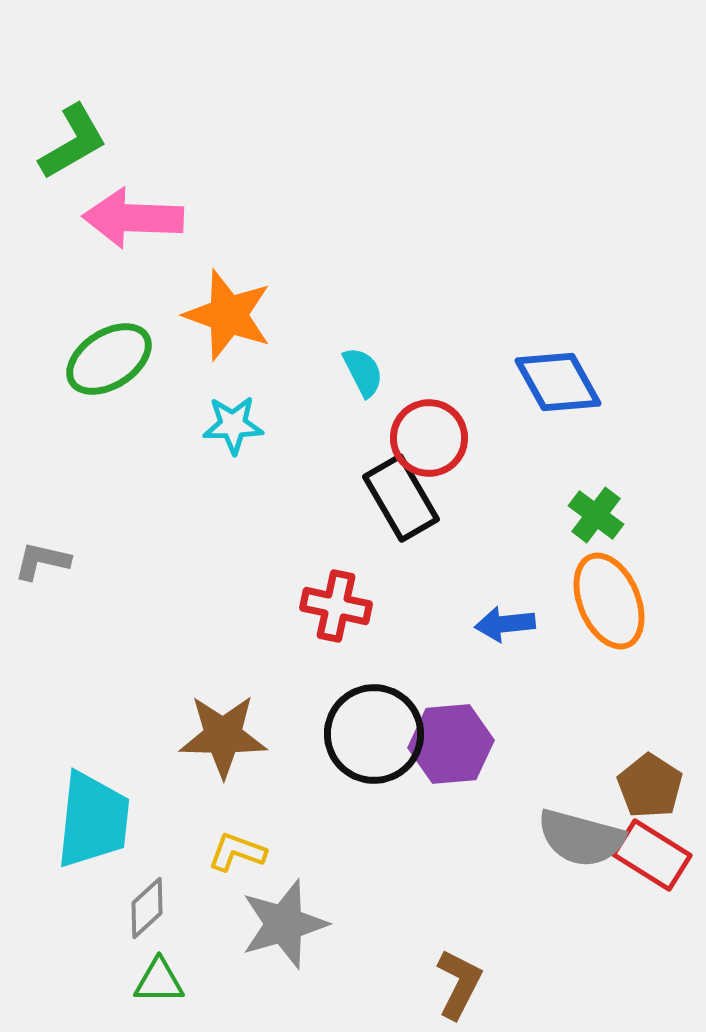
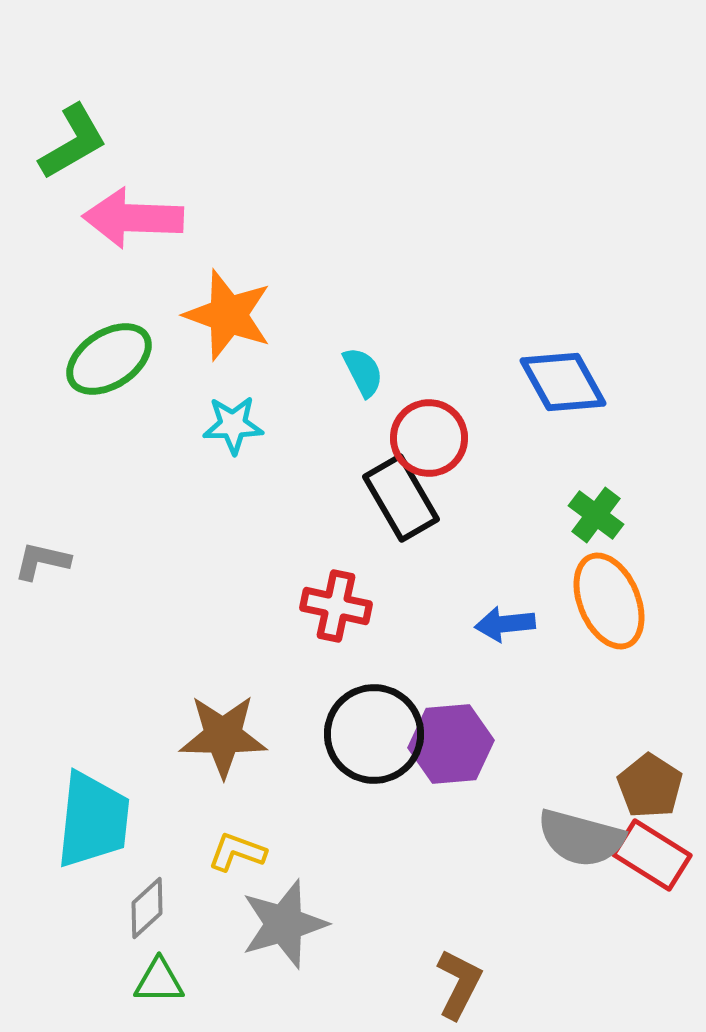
blue diamond: moved 5 px right
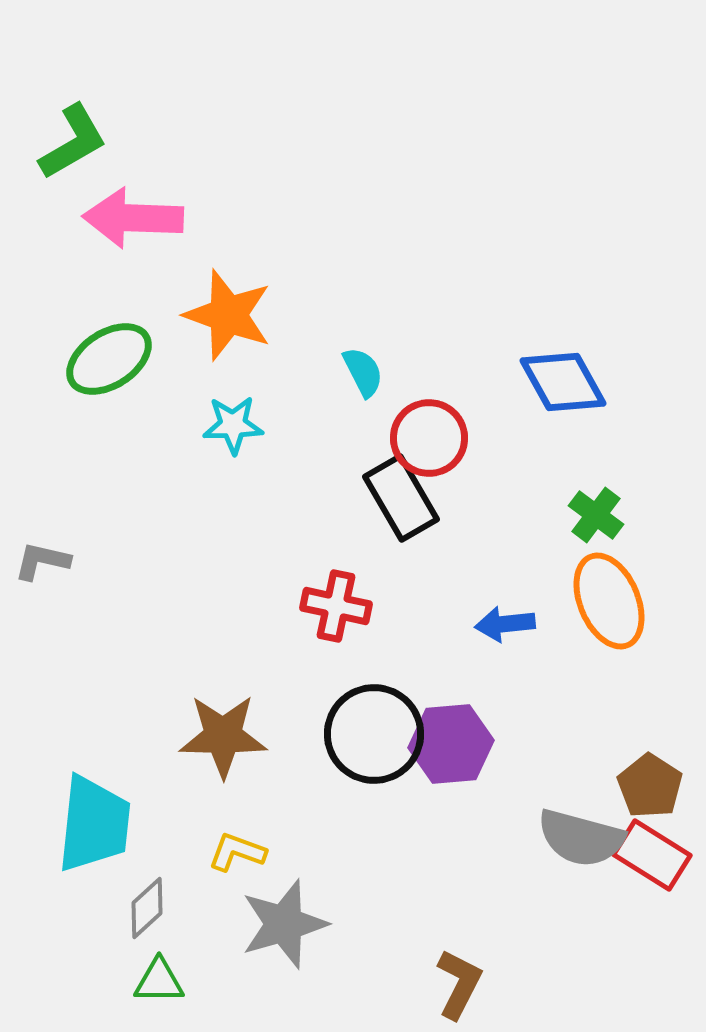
cyan trapezoid: moved 1 px right, 4 px down
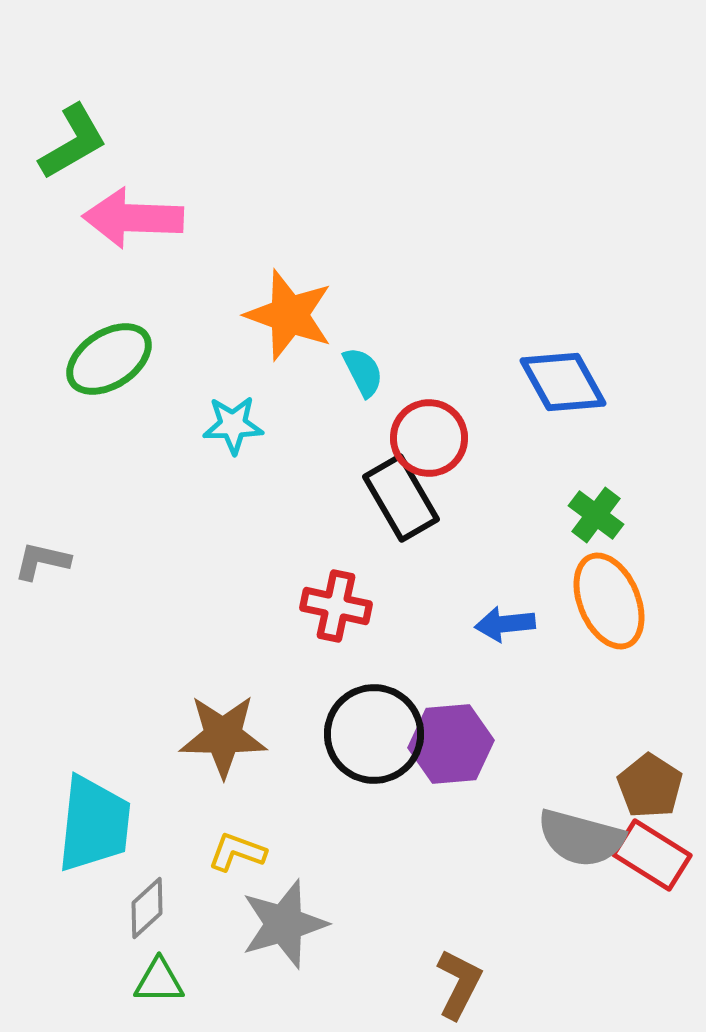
orange star: moved 61 px right
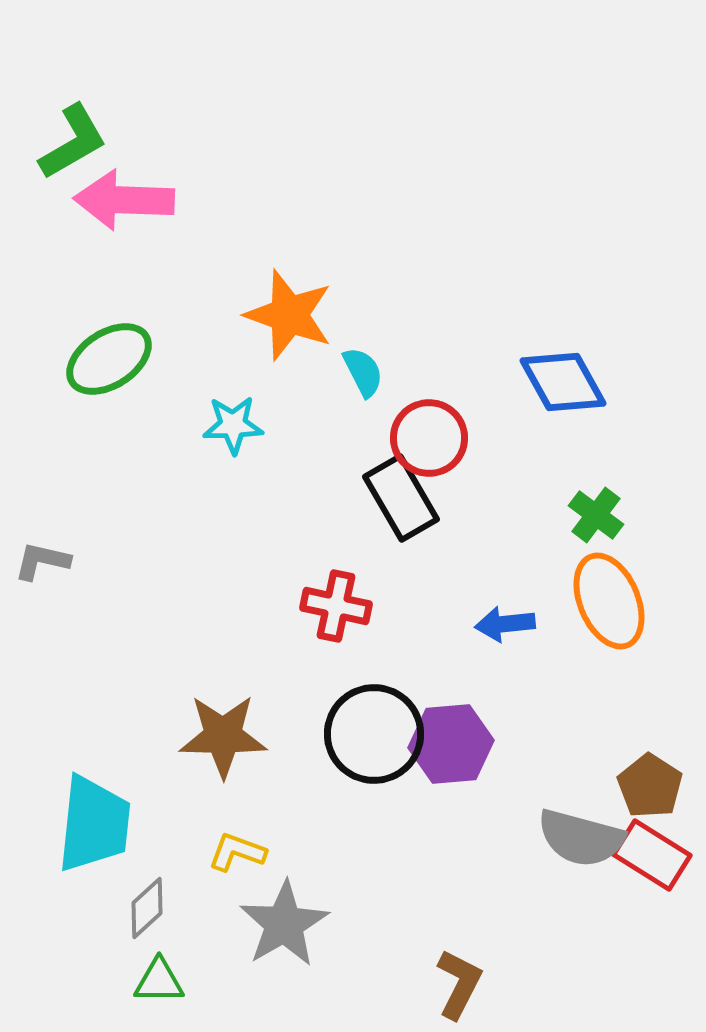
pink arrow: moved 9 px left, 18 px up
gray star: rotated 14 degrees counterclockwise
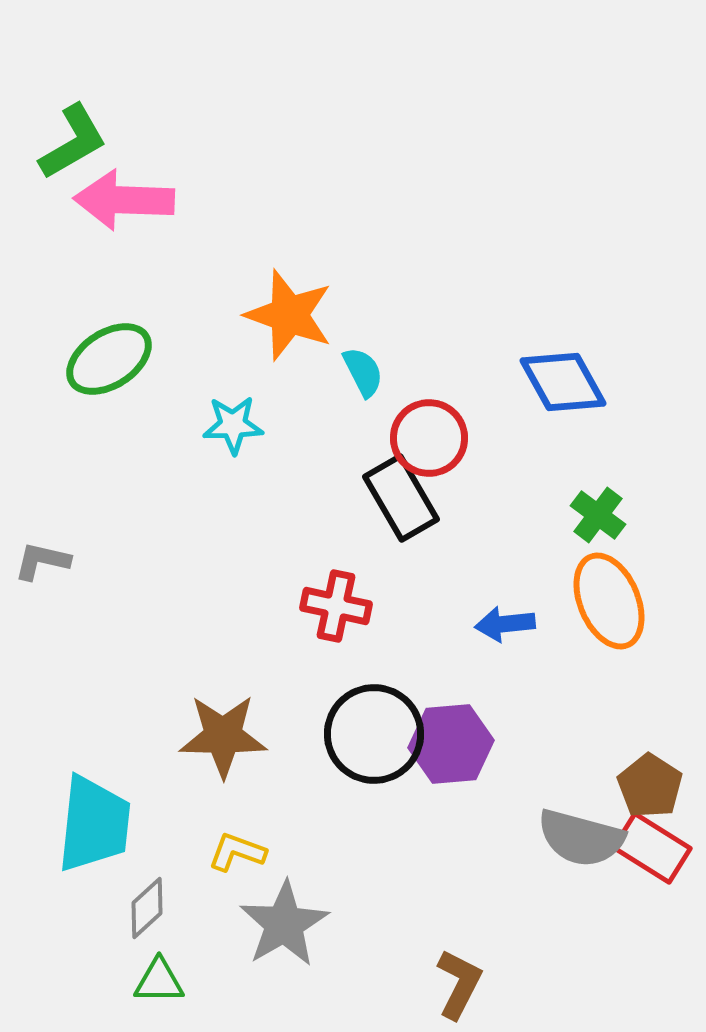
green cross: moved 2 px right
red rectangle: moved 7 px up
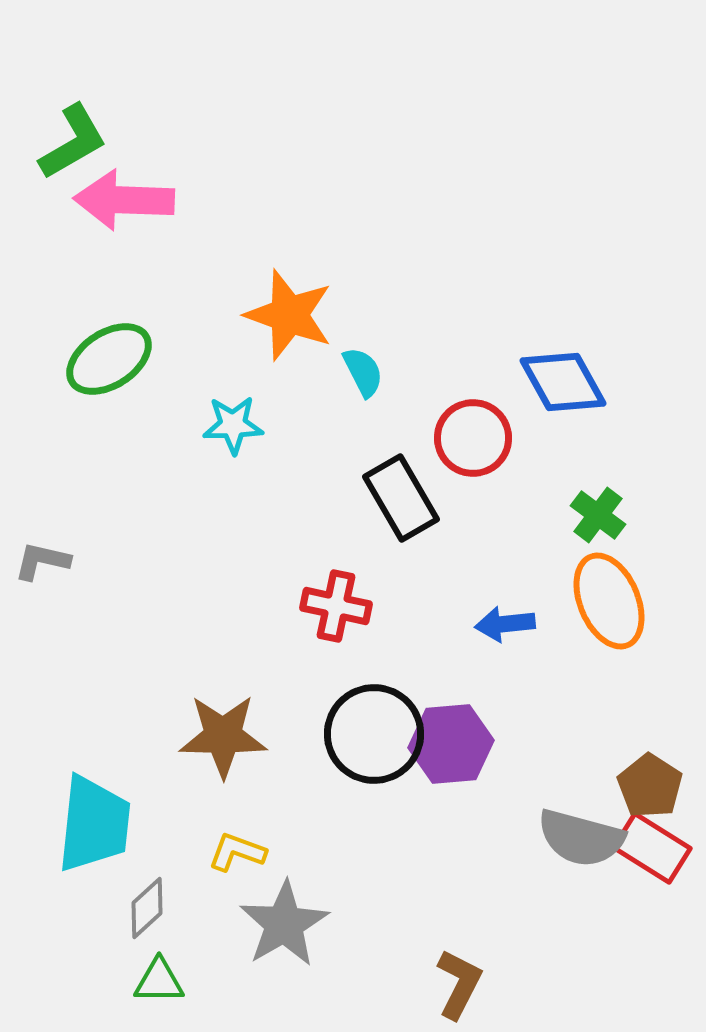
red circle: moved 44 px right
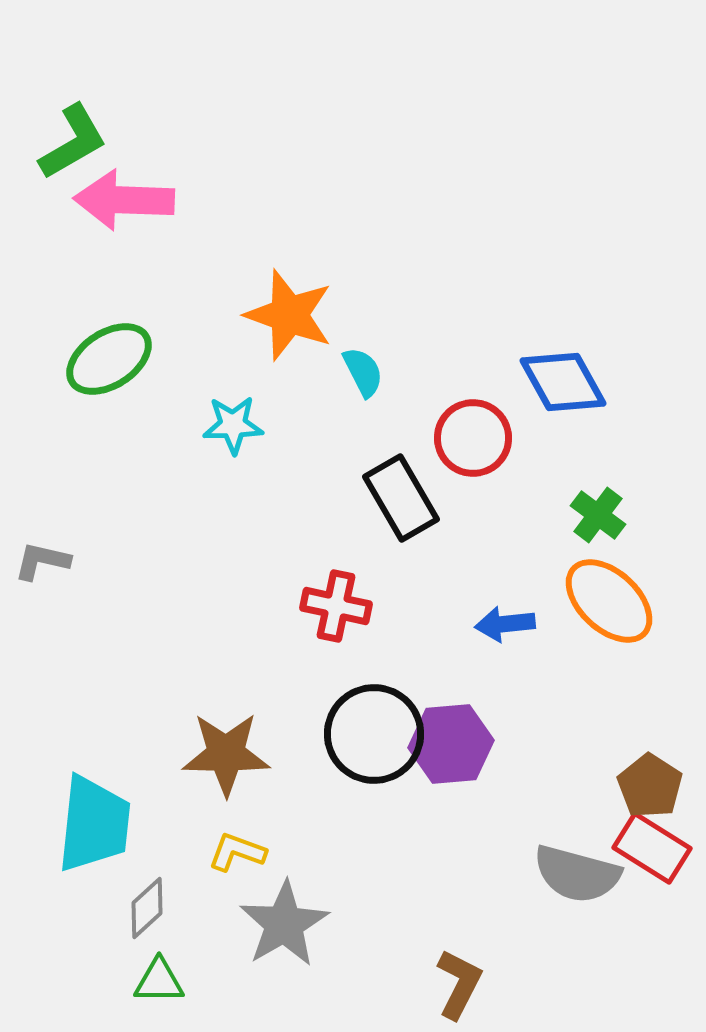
orange ellipse: rotated 24 degrees counterclockwise
brown star: moved 3 px right, 18 px down
gray semicircle: moved 4 px left, 36 px down
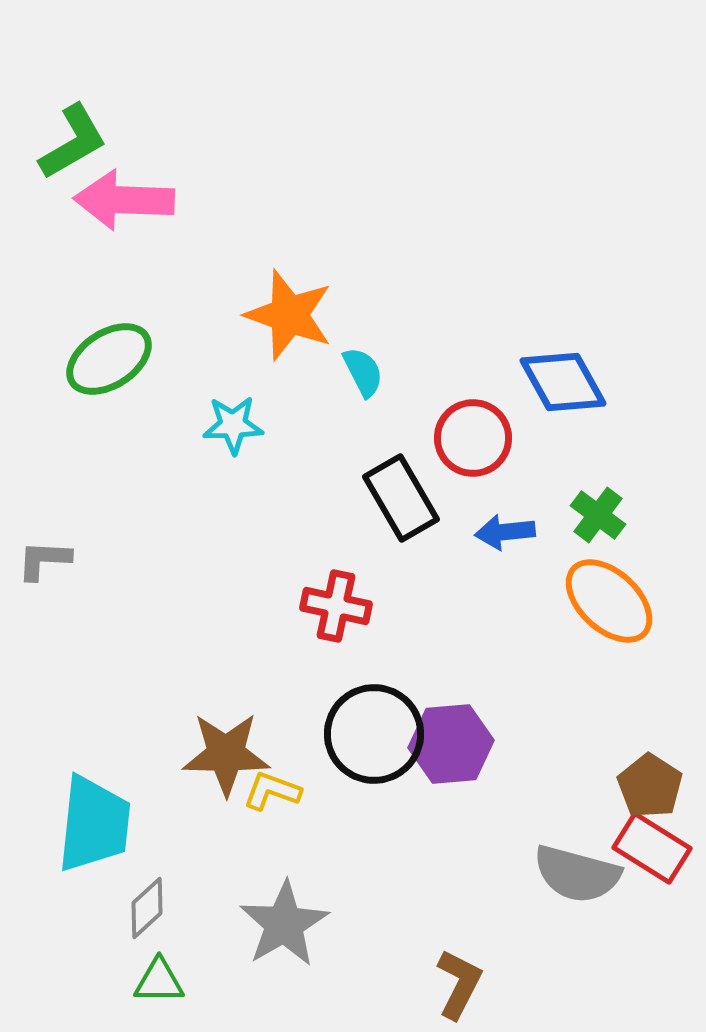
gray L-shape: moved 2 px right, 1 px up; rotated 10 degrees counterclockwise
blue arrow: moved 92 px up
yellow L-shape: moved 35 px right, 61 px up
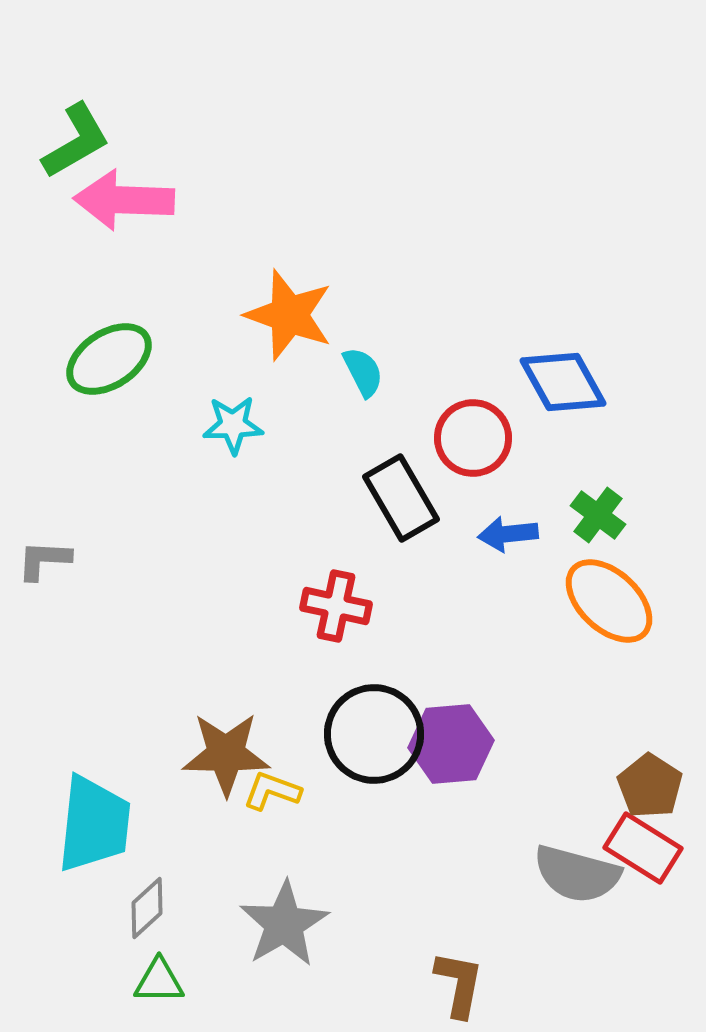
green L-shape: moved 3 px right, 1 px up
blue arrow: moved 3 px right, 2 px down
red rectangle: moved 9 px left
brown L-shape: rotated 16 degrees counterclockwise
